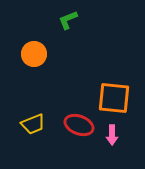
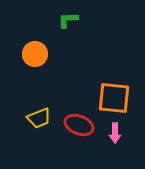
green L-shape: rotated 20 degrees clockwise
orange circle: moved 1 px right
yellow trapezoid: moved 6 px right, 6 px up
pink arrow: moved 3 px right, 2 px up
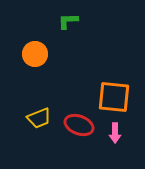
green L-shape: moved 1 px down
orange square: moved 1 px up
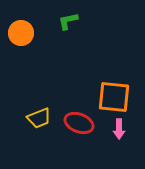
green L-shape: rotated 10 degrees counterclockwise
orange circle: moved 14 px left, 21 px up
red ellipse: moved 2 px up
pink arrow: moved 4 px right, 4 px up
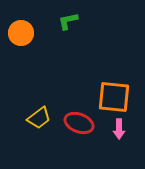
yellow trapezoid: rotated 15 degrees counterclockwise
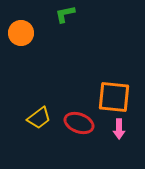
green L-shape: moved 3 px left, 7 px up
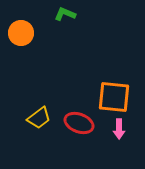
green L-shape: rotated 35 degrees clockwise
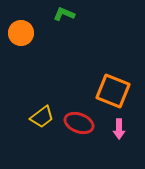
green L-shape: moved 1 px left
orange square: moved 1 px left, 6 px up; rotated 16 degrees clockwise
yellow trapezoid: moved 3 px right, 1 px up
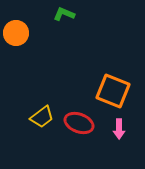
orange circle: moved 5 px left
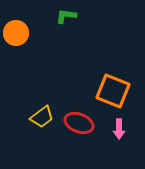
green L-shape: moved 2 px right, 2 px down; rotated 15 degrees counterclockwise
